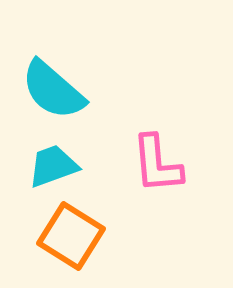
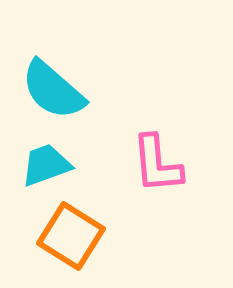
cyan trapezoid: moved 7 px left, 1 px up
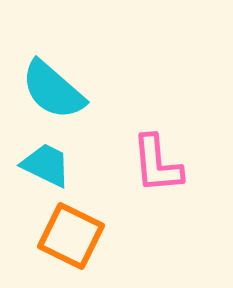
cyan trapezoid: rotated 46 degrees clockwise
orange square: rotated 6 degrees counterclockwise
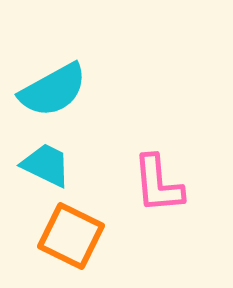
cyan semicircle: rotated 70 degrees counterclockwise
pink L-shape: moved 1 px right, 20 px down
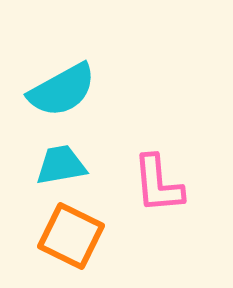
cyan semicircle: moved 9 px right
cyan trapezoid: moved 15 px right; rotated 36 degrees counterclockwise
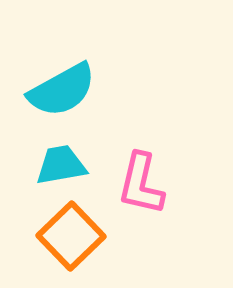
pink L-shape: moved 17 px left; rotated 18 degrees clockwise
orange square: rotated 20 degrees clockwise
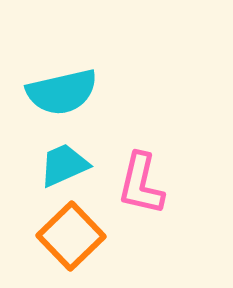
cyan semicircle: moved 2 px down; rotated 16 degrees clockwise
cyan trapezoid: moved 3 px right; rotated 14 degrees counterclockwise
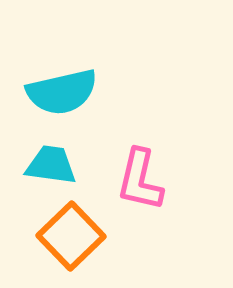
cyan trapezoid: moved 13 px left; rotated 32 degrees clockwise
pink L-shape: moved 1 px left, 4 px up
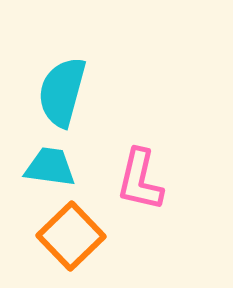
cyan semicircle: rotated 118 degrees clockwise
cyan trapezoid: moved 1 px left, 2 px down
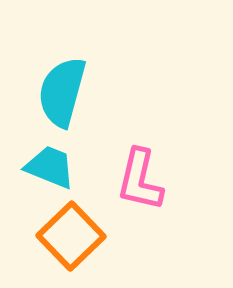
cyan trapezoid: rotated 14 degrees clockwise
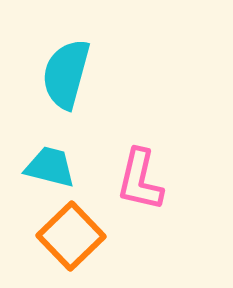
cyan semicircle: moved 4 px right, 18 px up
cyan trapezoid: rotated 8 degrees counterclockwise
